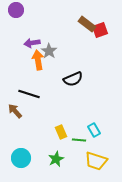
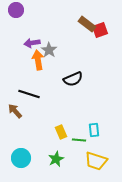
gray star: moved 1 px up
cyan rectangle: rotated 24 degrees clockwise
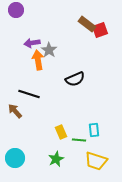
black semicircle: moved 2 px right
cyan circle: moved 6 px left
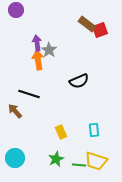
purple arrow: moved 5 px right; rotated 91 degrees clockwise
black semicircle: moved 4 px right, 2 px down
green line: moved 25 px down
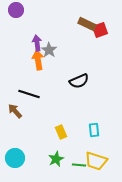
brown rectangle: rotated 12 degrees counterclockwise
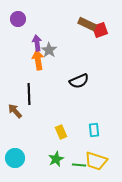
purple circle: moved 2 px right, 9 px down
black line: rotated 70 degrees clockwise
